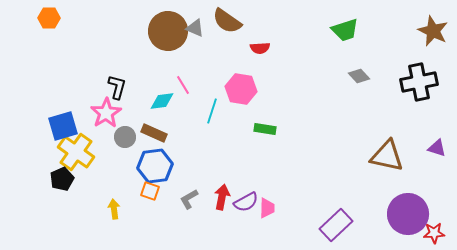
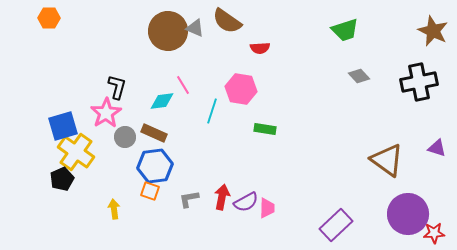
brown triangle: moved 4 px down; rotated 24 degrees clockwise
gray L-shape: rotated 20 degrees clockwise
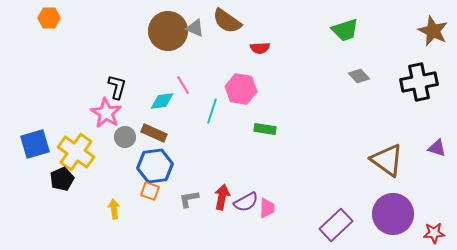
pink star: rotated 8 degrees counterclockwise
blue square: moved 28 px left, 18 px down
purple circle: moved 15 px left
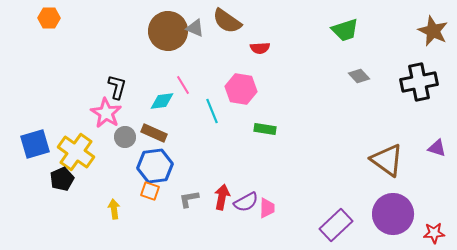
cyan line: rotated 40 degrees counterclockwise
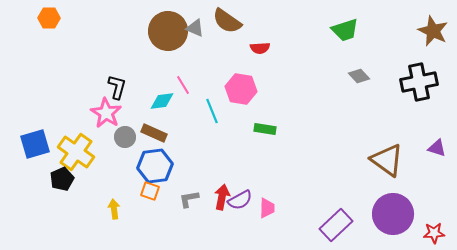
purple semicircle: moved 6 px left, 2 px up
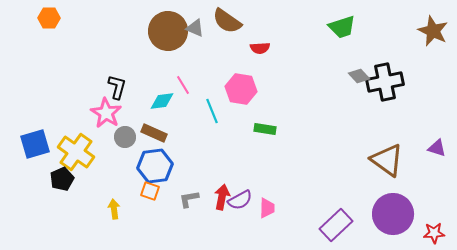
green trapezoid: moved 3 px left, 3 px up
black cross: moved 34 px left
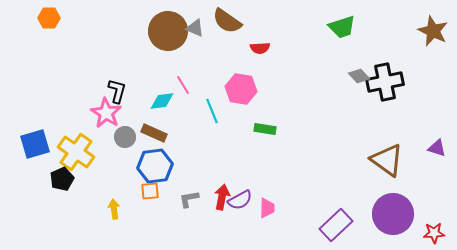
black L-shape: moved 4 px down
orange square: rotated 24 degrees counterclockwise
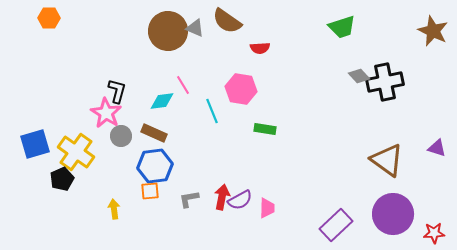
gray circle: moved 4 px left, 1 px up
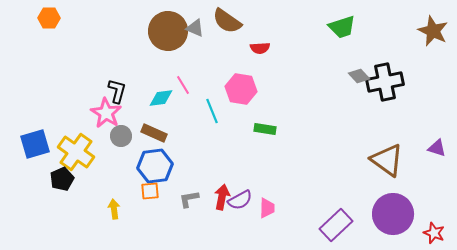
cyan diamond: moved 1 px left, 3 px up
red star: rotated 25 degrees clockwise
